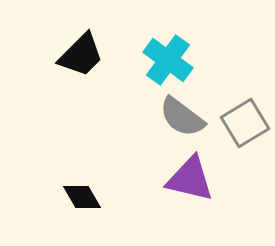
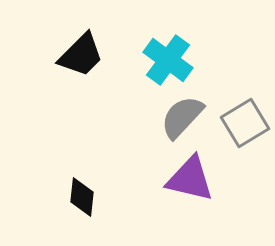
gray semicircle: rotated 96 degrees clockwise
black diamond: rotated 36 degrees clockwise
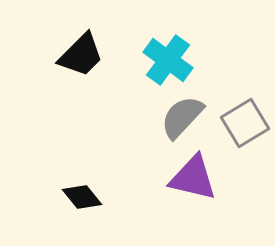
purple triangle: moved 3 px right, 1 px up
black diamond: rotated 45 degrees counterclockwise
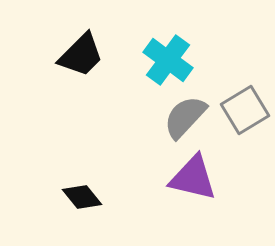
gray semicircle: moved 3 px right
gray square: moved 13 px up
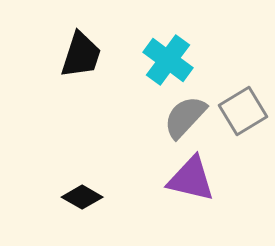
black trapezoid: rotated 27 degrees counterclockwise
gray square: moved 2 px left, 1 px down
purple triangle: moved 2 px left, 1 px down
black diamond: rotated 21 degrees counterclockwise
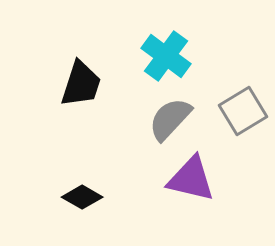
black trapezoid: moved 29 px down
cyan cross: moved 2 px left, 4 px up
gray semicircle: moved 15 px left, 2 px down
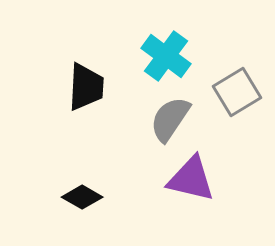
black trapezoid: moved 5 px right, 3 px down; rotated 15 degrees counterclockwise
gray square: moved 6 px left, 19 px up
gray semicircle: rotated 9 degrees counterclockwise
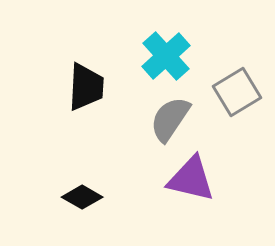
cyan cross: rotated 12 degrees clockwise
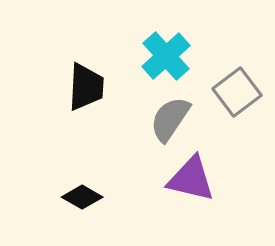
gray square: rotated 6 degrees counterclockwise
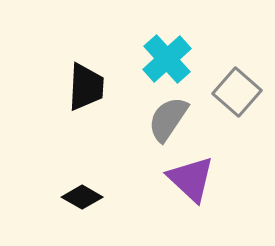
cyan cross: moved 1 px right, 3 px down
gray square: rotated 12 degrees counterclockwise
gray semicircle: moved 2 px left
purple triangle: rotated 30 degrees clockwise
